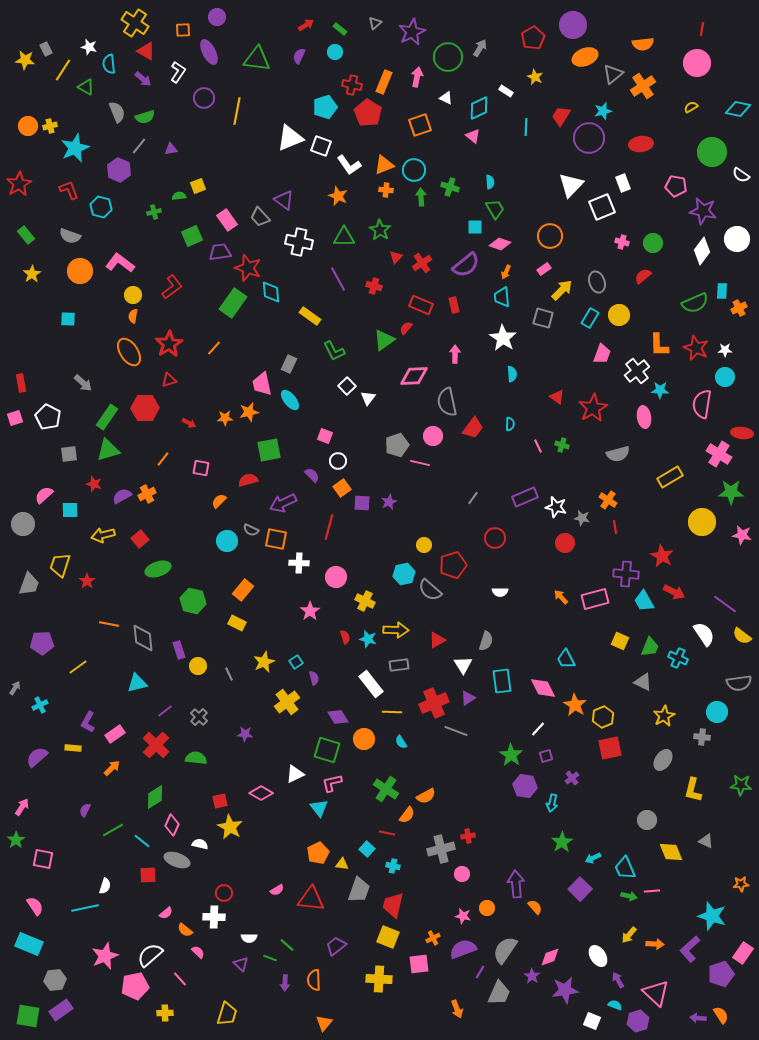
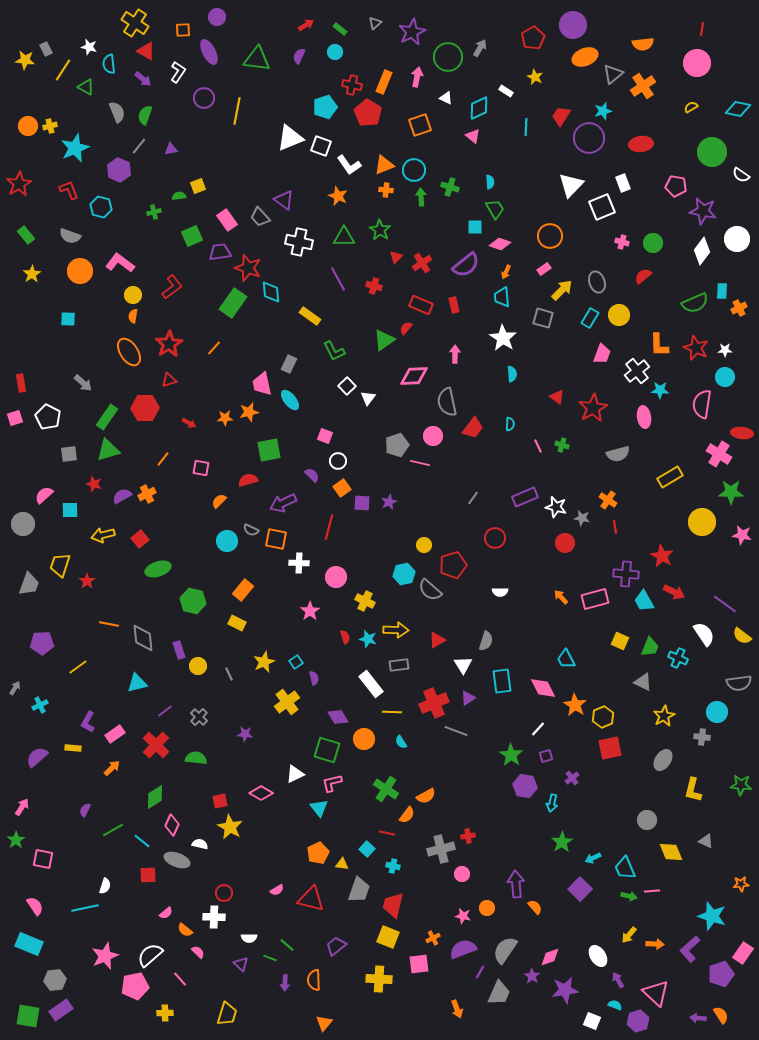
green semicircle at (145, 117): moved 2 px up; rotated 126 degrees clockwise
red triangle at (311, 899): rotated 8 degrees clockwise
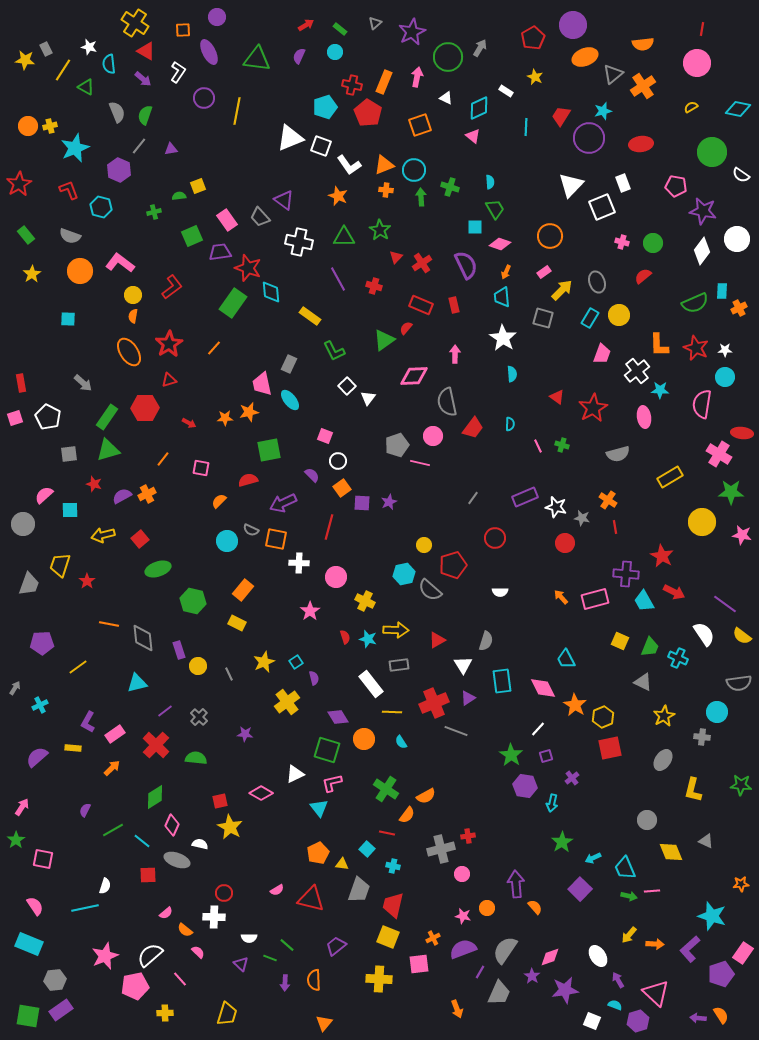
purple semicircle at (466, 265): rotated 76 degrees counterclockwise
pink rectangle at (544, 269): moved 3 px down
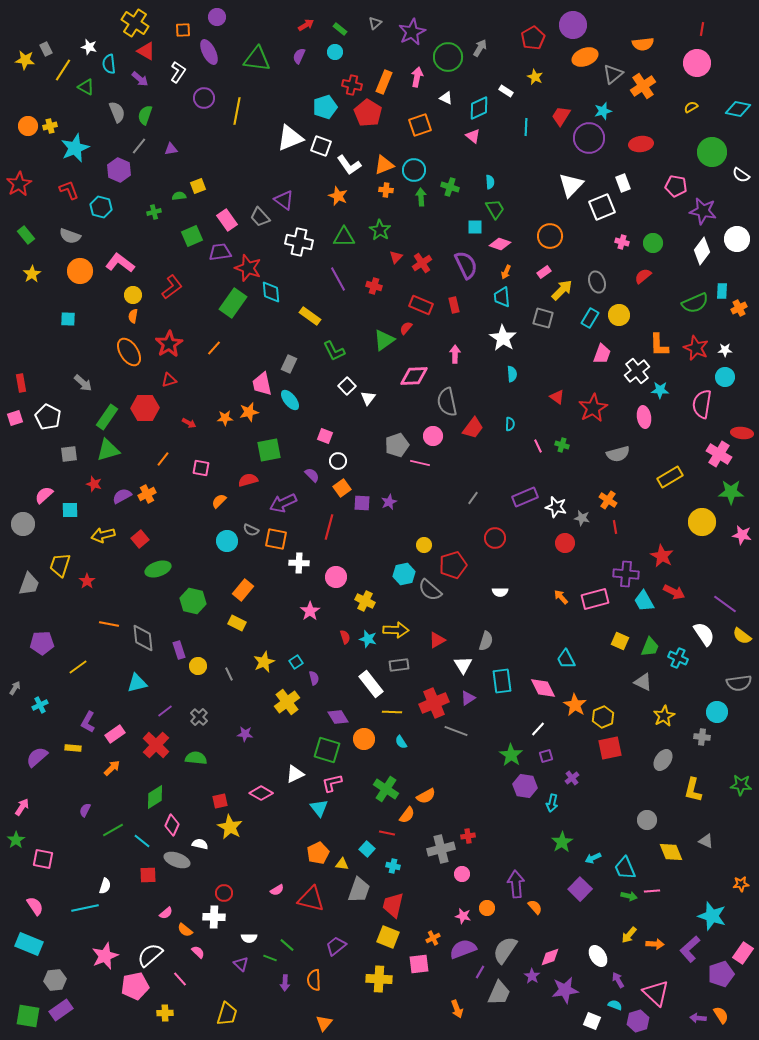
purple arrow at (143, 79): moved 3 px left
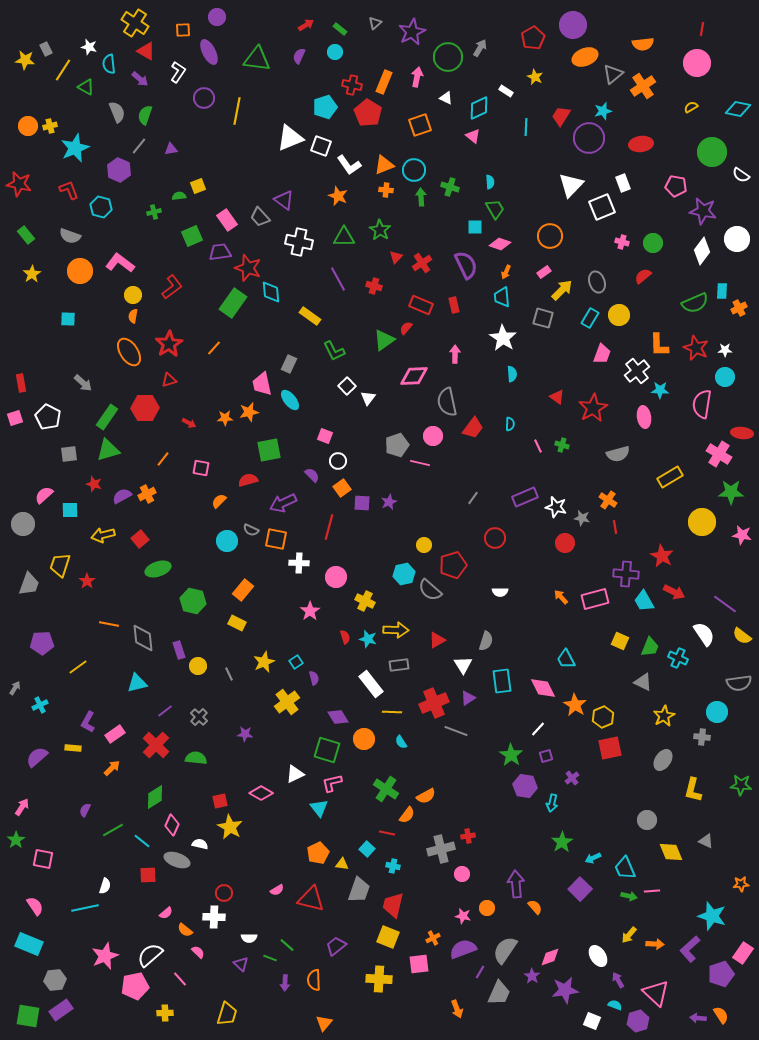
red star at (19, 184): rotated 30 degrees counterclockwise
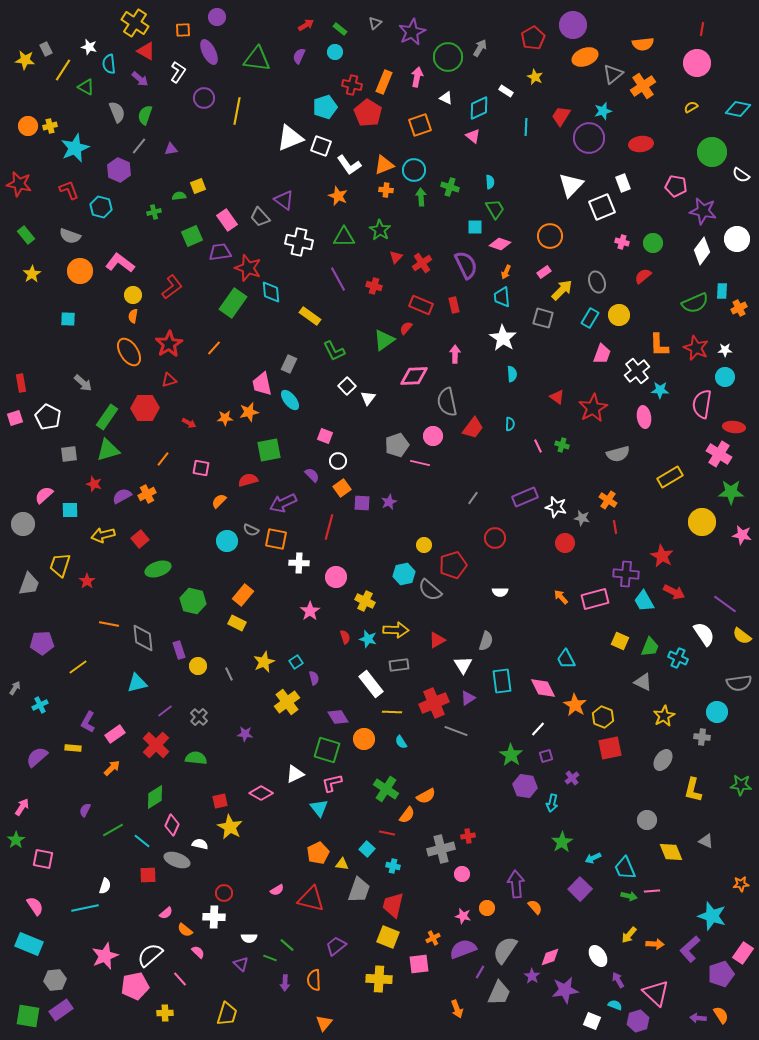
red ellipse at (742, 433): moved 8 px left, 6 px up
orange rectangle at (243, 590): moved 5 px down
yellow hexagon at (603, 717): rotated 15 degrees counterclockwise
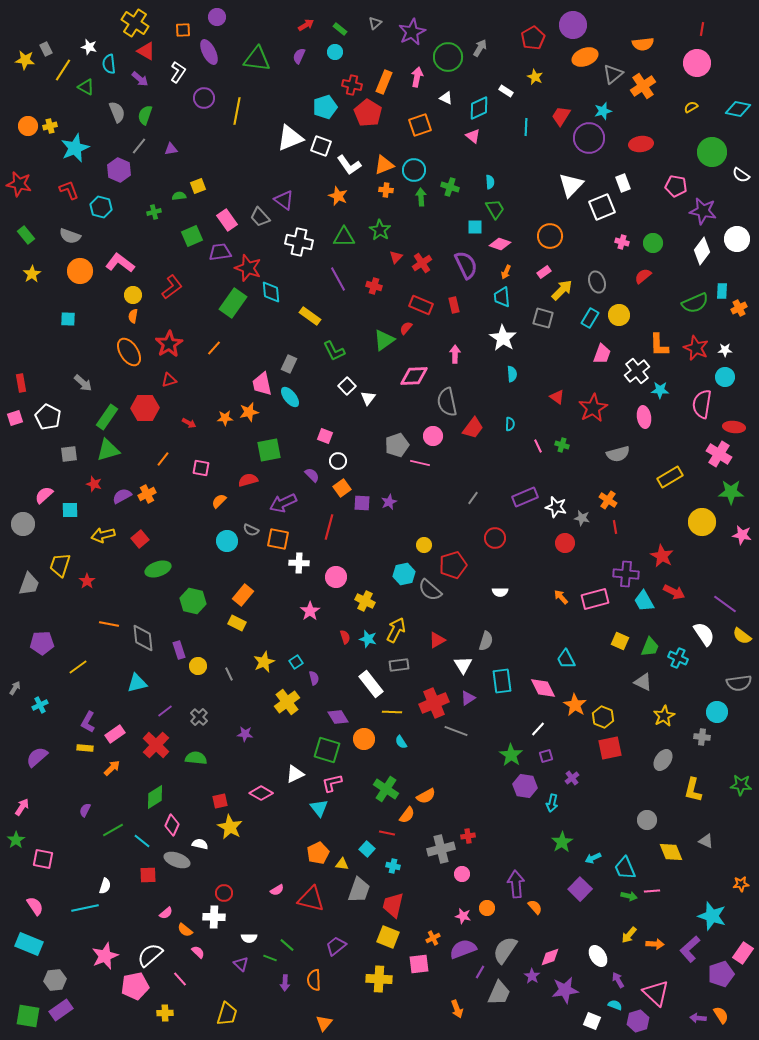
cyan ellipse at (290, 400): moved 3 px up
orange square at (276, 539): moved 2 px right
yellow arrow at (396, 630): rotated 65 degrees counterclockwise
yellow rectangle at (73, 748): moved 12 px right
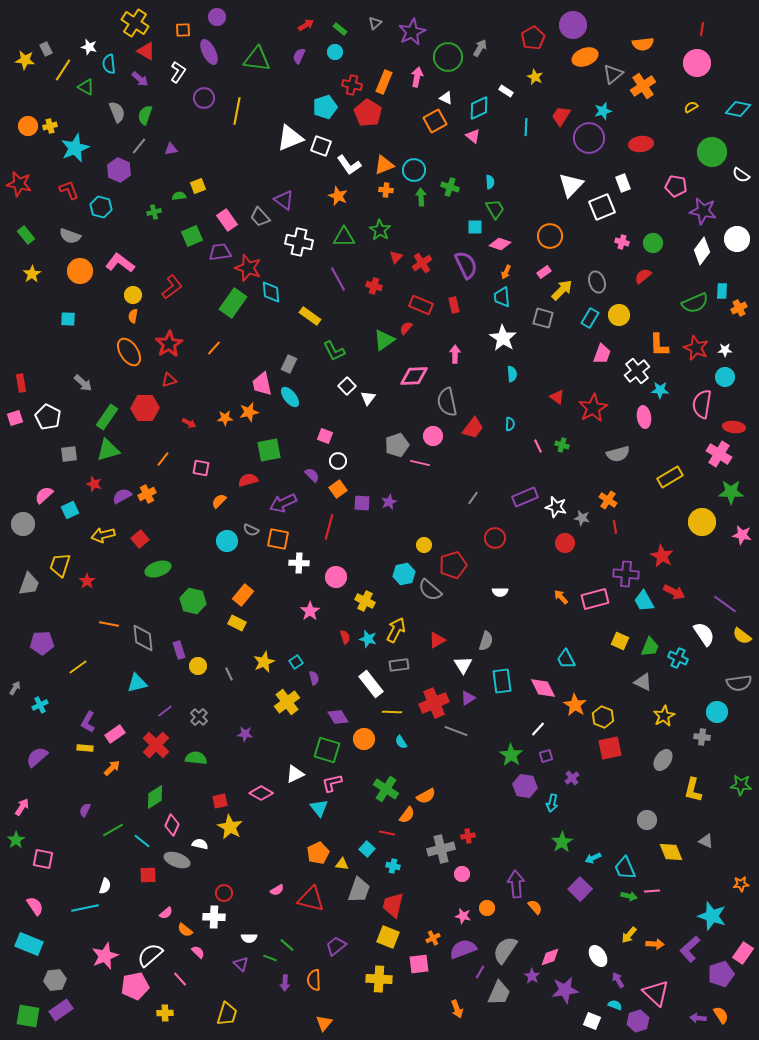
orange square at (420, 125): moved 15 px right, 4 px up; rotated 10 degrees counterclockwise
orange square at (342, 488): moved 4 px left, 1 px down
cyan square at (70, 510): rotated 24 degrees counterclockwise
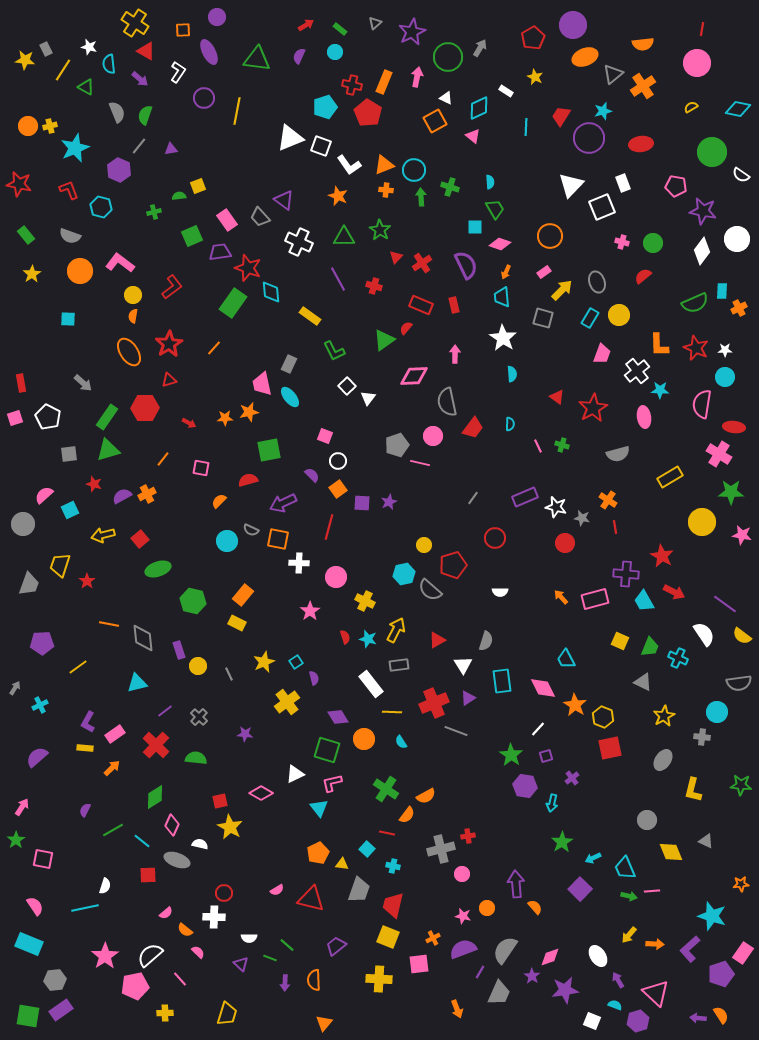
white cross at (299, 242): rotated 12 degrees clockwise
pink star at (105, 956): rotated 12 degrees counterclockwise
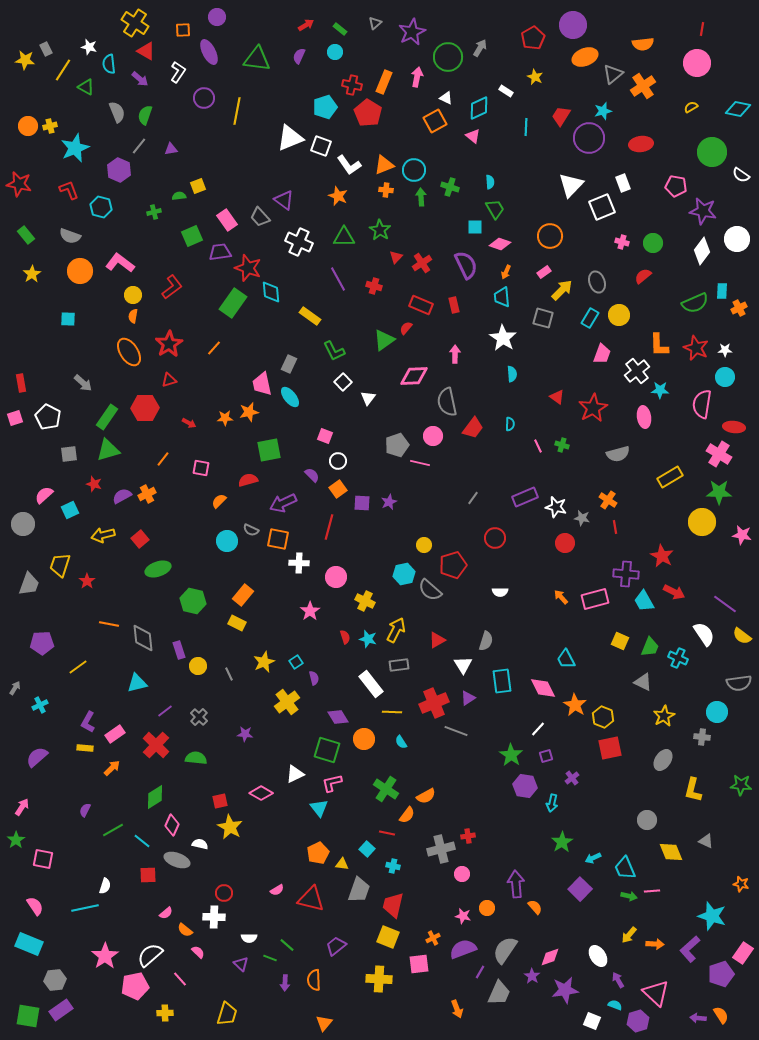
white square at (347, 386): moved 4 px left, 4 px up
green star at (731, 492): moved 12 px left
orange star at (741, 884): rotated 21 degrees clockwise
